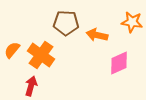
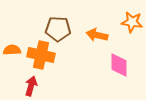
brown pentagon: moved 8 px left, 6 px down
orange semicircle: rotated 48 degrees clockwise
orange cross: rotated 24 degrees counterclockwise
pink diamond: moved 2 px down; rotated 65 degrees counterclockwise
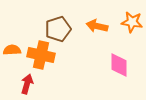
brown pentagon: rotated 20 degrees counterclockwise
orange arrow: moved 9 px up
red arrow: moved 4 px left, 2 px up
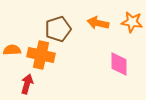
orange arrow: moved 1 px right, 3 px up
pink diamond: moved 1 px up
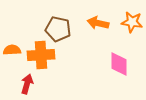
brown pentagon: rotated 30 degrees clockwise
orange cross: rotated 16 degrees counterclockwise
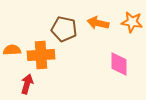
brown pentagon: moved 6 px right
